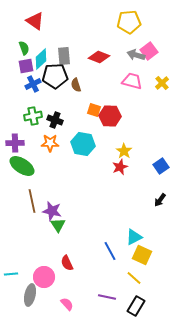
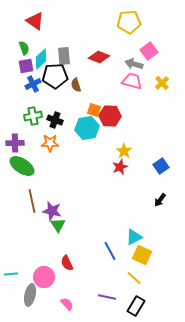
gray arrow: moved 2 px left, 9 px down
cyan hexagon: moved 4 px right, 16 px up; rotated 20 degrees counterclockwise
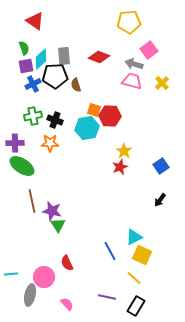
pink square: moved 1 px up
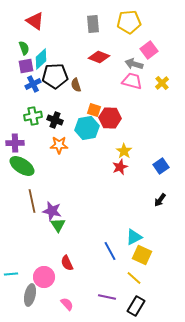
gray rectangle: moved 29 px right, 32 px up
red hexagon: moved 2 px down
orange star: moved 9 px right, 2 px down
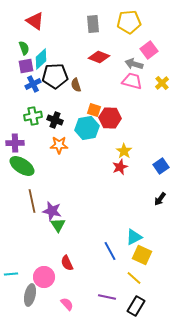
black arrow: moved 1 px up
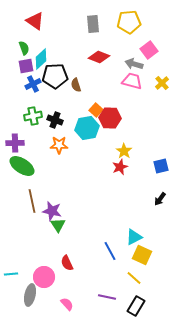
orange square: moved 2 px right; rotated 24 degrees clockwise
blue square: rotated 21 degrees clockwise
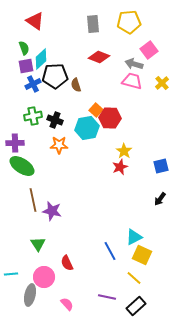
brown line: moved 1 px right, 1 px up
green triangle: moved 20 px left, 19 px down
black rectangle: rotated 18 degrees clockwise
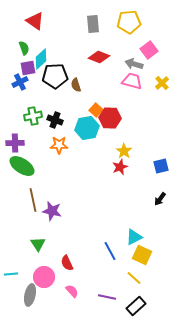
purple square: moved 2 px right, 2 px down
blue cross: moved 13 px left, 2 px up
pink semicircle: moved 5 px right, 13 px up
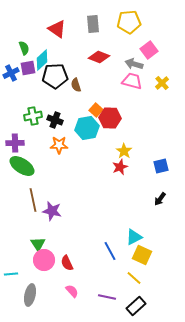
red triangle: moved 22 px right, 8 px down
cyan diamond: moved 1 px right, 1 px down
blue cross: moved 9 px left, 9 px up
pink circle: moved 17 px up
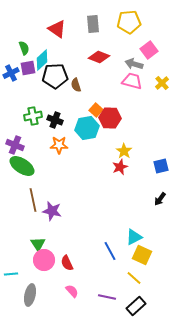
purple cross: moved 2 px down; rotated 24 degrees clockwise
